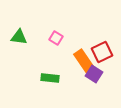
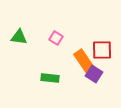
red square: moved 2 px up; rotated 25 degrees clockwise
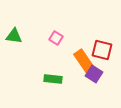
green triangle: moved 5 px left, 1 px up
red square: rotated 15 degrees clockwise
green rectangle: moved 3 px right, 1 px down
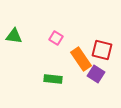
orange rectangle: moved 3 px left, 2 px up
purple square: moved 2 px right
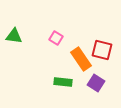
purple square: moved 9 px down
green rectangle: moved 10 px right, 3 px down
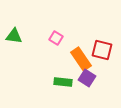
purple square: moved 9 px left, 5 px up
